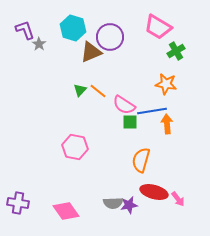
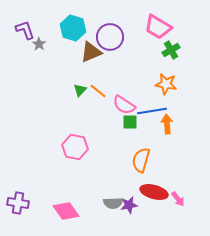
green cross: moved 5 px left, 1 px up
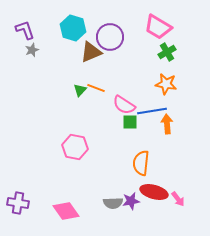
gray star: moved 7 px left, 6 px down; rotated 16 degrees clockwise
green cross: moved 4 px left, 2 px down
orange line: moved 2 px left, 3 px up; rotated 18 degrees counterclockwise
orange semicircle: moved 3 px down; rotated 10 degrees counterclockwise
purple star: moved 2 px right, 4 px up
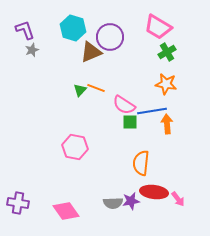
red ellipse: rotated 8 degrees counterclockwise
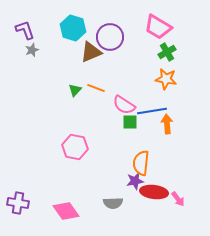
orange star: moved 5 px up
green triangle: moved 5 px left
purple star: moved 4 px right, 20 px up
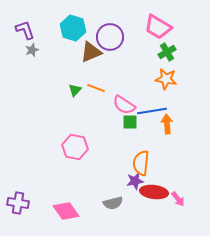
gray semicircle: rotated 12 degrees counterclockwise
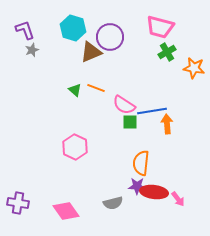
pink trapezoid: moved 2 px right; rotated 16 degrees counterclockwise
orange star: moved 28 px right, 11 px up
green triangle: rotated 32 degrees counterclockwise
pink hexagon: rotated 15 degrees clockwise
purple star: moved 2 px right, 5 px down; rotated 12 degrees clockwise
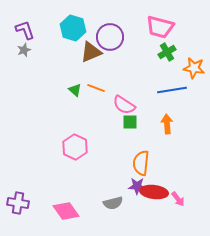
gray star: moved 8 px left
blue line: moved 20 px right, 21 px up
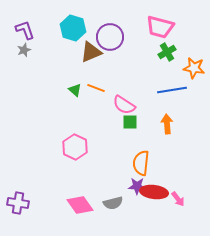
pink diamond: moved 14 px right, 6 px up
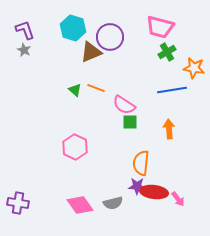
gray star: rotated 24 degrees counterclockwise
orange arrow: moved 2 px right, 5 px down
